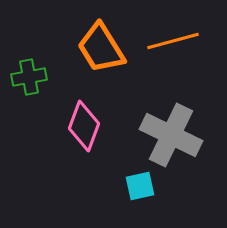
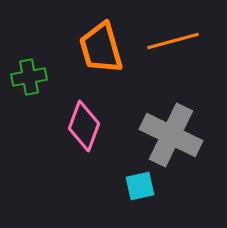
orange trapezoid: rotated 16 degrees clockwise
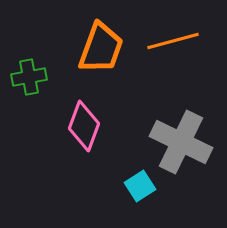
orange trapezoid: rotated 144 degrees counterclockwise
gray cross: moved 10 px right, 7 px down
cyan square: rotated 20 degrees counterclockwise
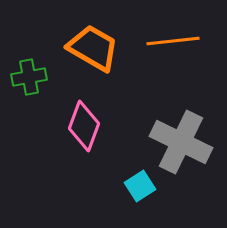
orange line: rotated 9 degrees clockwise
orange trapezoid: moved 8 px left; rotated 80 degrees counterclockwise
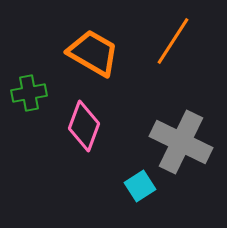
orange line: rotated 51 degrees counterclockwise
orange trapezoid: moved 5 px down
green cross: moved 16 px down
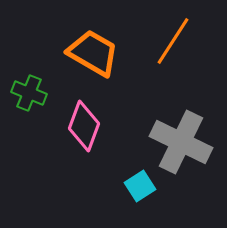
green cross: rotated 32 degrees clockwise
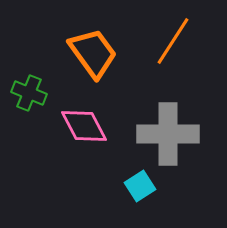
orange trapezoid: rotated 24 degrees clockwise
pink diamond: rotated 48 degrees counterclockwise
gray cross: moved 13 px left, 8 px up; rotated 26 degrees counterclockwise
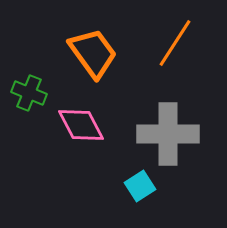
orange line: moved 2 px right, 2 px down
pink diamond: moved 3 px left, 1 px up
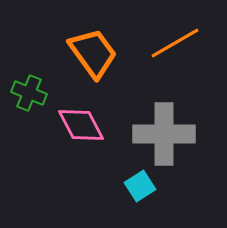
orange line: rotated 27 degrees clockwise
gray cross: moved 4 px left
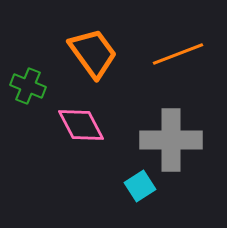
orange line: moved 3 px right, 11 px down; rotated 9 degrees clockwise
green cross: moved 1 px left, 7 px up
gray cross: moved 7 px right, 6 px down
